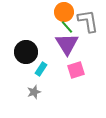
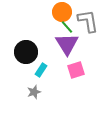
orange circle: moved 2 px left
cyan rectangle: moved 1 px down
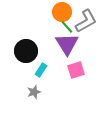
gray L-shape: moved 2 px left; rotated 70 degrees clockwise
black circle: moved 1 px up
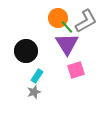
orange circle: moved 4 px left, 6 px down
cyan rectangle: moved 4 px left, 6 px down
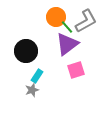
orange circle: moved 2 px left, 1 px up
purple triangle: rotated 25 degrees clockwise
gray star: moved 2 px left, 2 px up
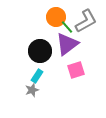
black circle: moved 14 px right
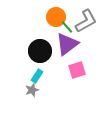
pink square: moved 1 px right
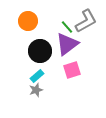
orange circle: moved 28 px left, 4 px down
pink square: moved 5 px left
cyan rectangle: rotated 16 degrees clockwise
gray star: moved 4 px right
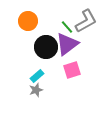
black circle: moved 6 px right, 4 px up
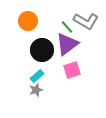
gray L-shape: rotated 60 degrees clockwise
black circle: moved 4 px left, 3 px down
